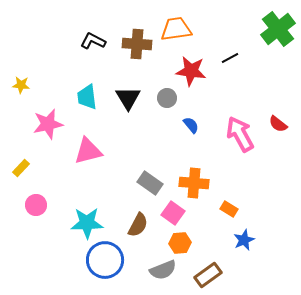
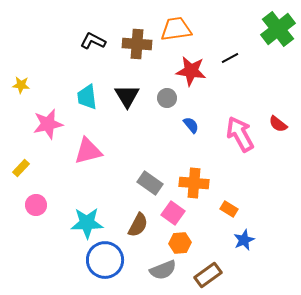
black triangle: moved 1 px left, 2 px up
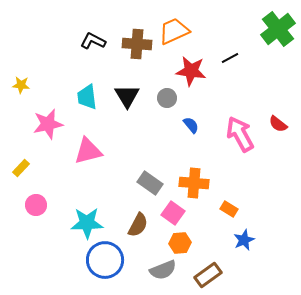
orange trapezoid: moved 2 px left, 2 px down; rotated 16 degrees counterclockwise
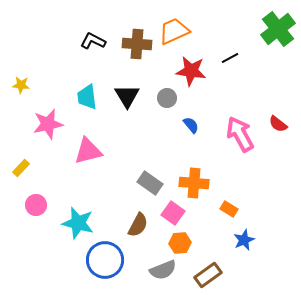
cyan star: moved 9 px left; rotated 16 degrees clockwise
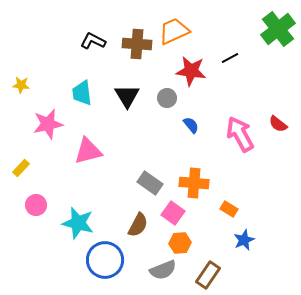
cyan trapezoid: moved 5 px left, 4 px up
brown rectangle: rotated 20 degrees counterclockwise
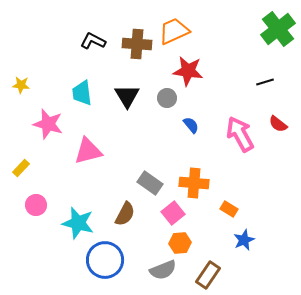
black line: moved 35 px right, 24 px down; rotated 12 degrees clockwise
red star: moved 3 px left
pink star: rotated 28 degrees clockwise
pink square: rotated 15 degrees clockwise
brown semicircle: moved 13 px left, 11 px up
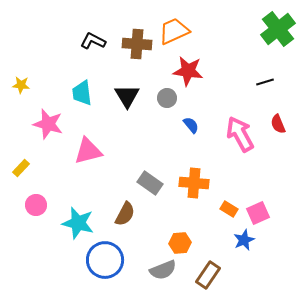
red semicircle: rotated 30 degrees clockwise
pink square: moved 85 px right; rotated 15 degrees clockwise
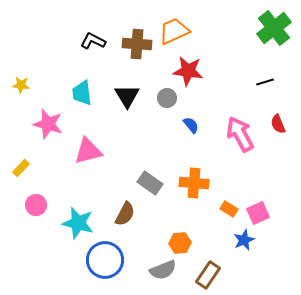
green cross: moved 4 px left, 1 px up
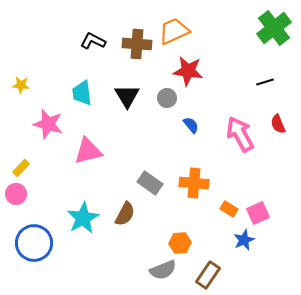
pink circle: moved 20 px left, 11 px up
cyan star: moved 5 px right, 5 px up; rotated 28 degrees clockwise
blue circle: moved 71 px left, 17 px up
